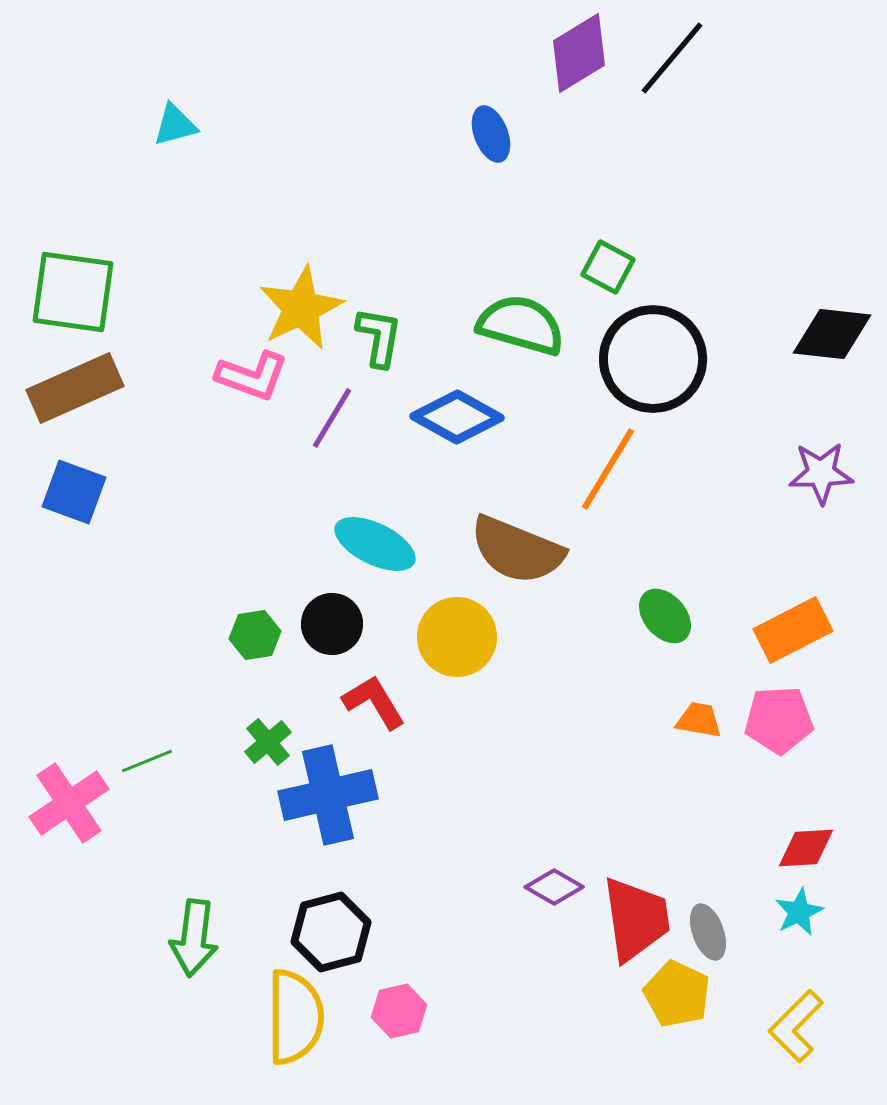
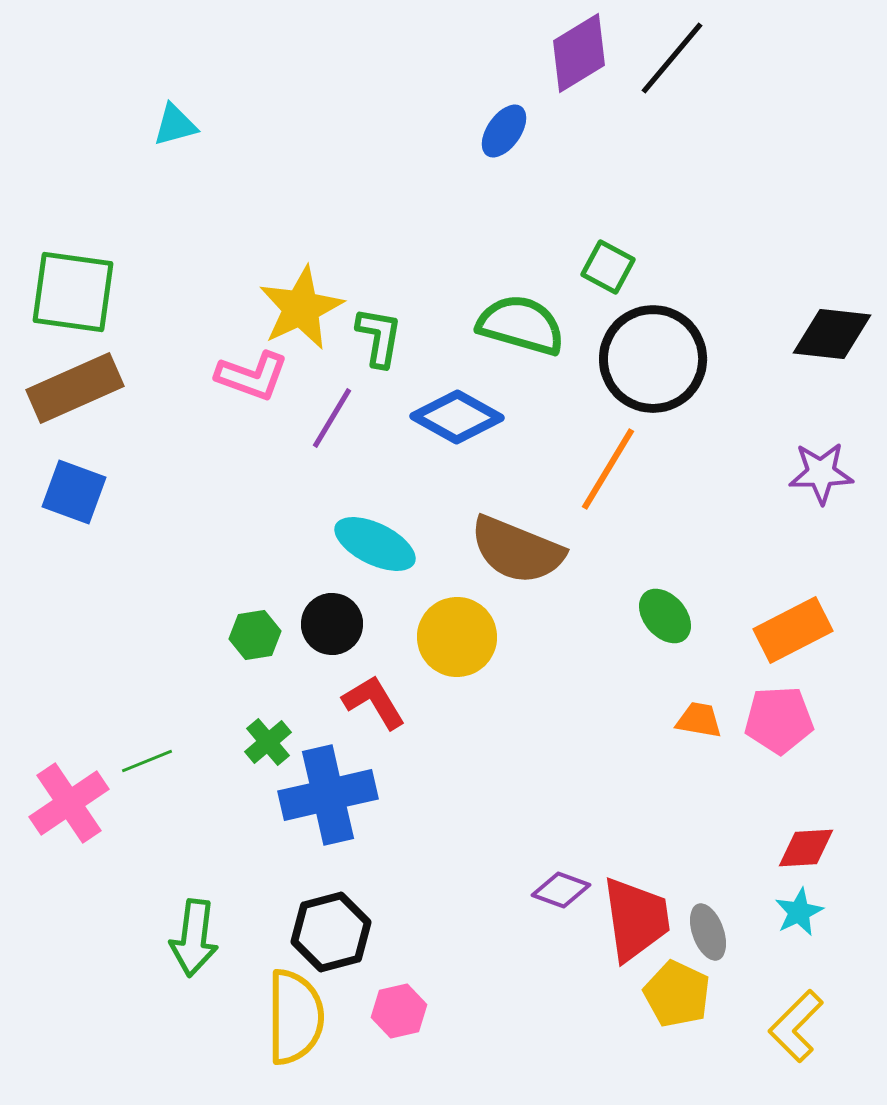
blue ellipse at (491, 134): moved 13 px right, 3 px up; rotated 56 degrees clockwise
purple diamond at (554, 887): moved 7 px right, 3 px down; rotated 10 degrees counterclockwise
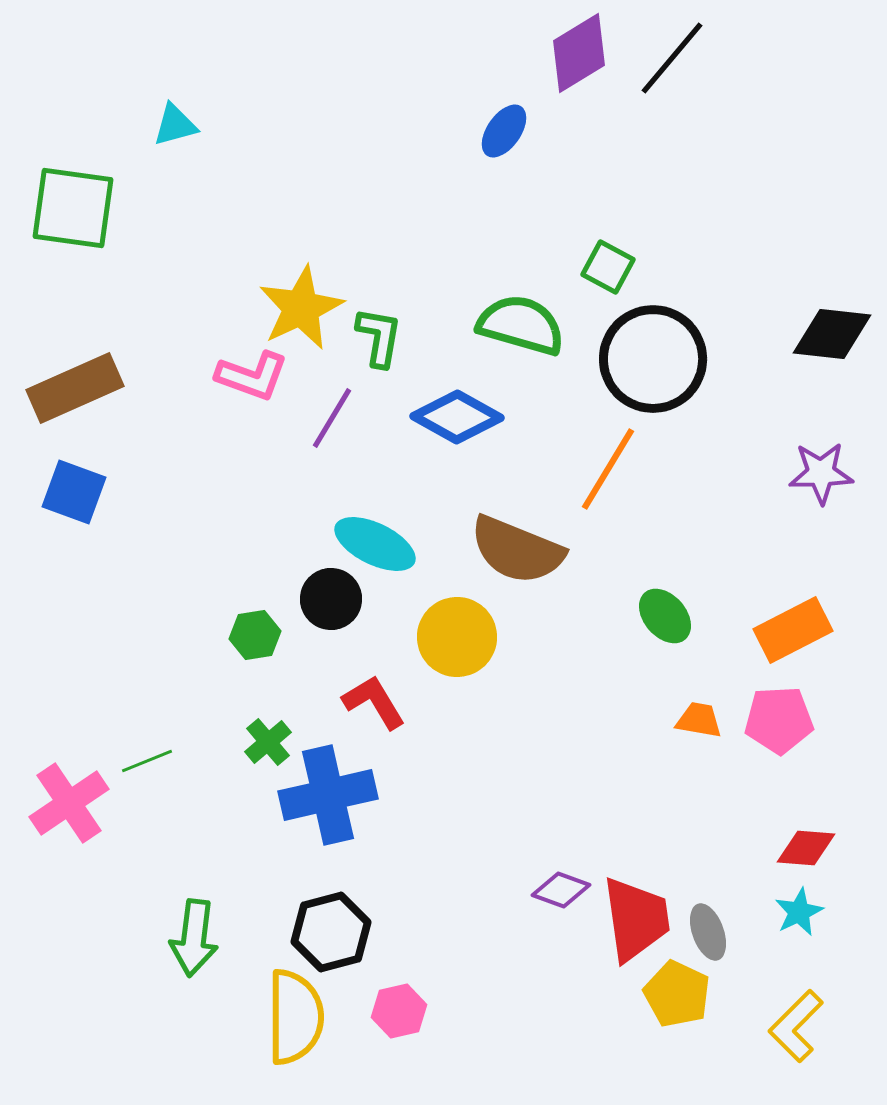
green square at (73, 292): moved 84 px up
black circle at (332, 624): moved 1 px left, 25 px up
red diamond at (806, 848): rotated 8 degrees clockwise
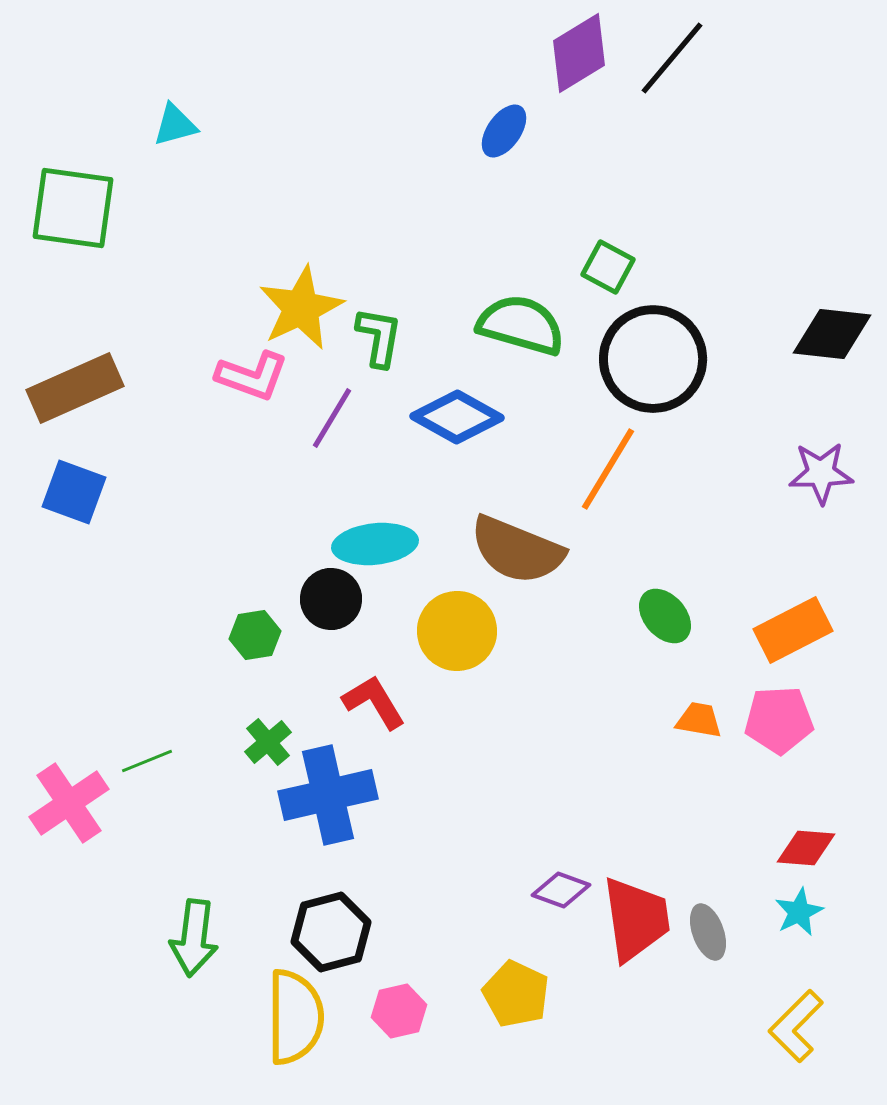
cyan ellipse at (375, 544): rotated 32 degrees counterclockwise
yellow circle at (457, 637): moved 6 px up
yellow pentagon at (677, 994): moved 161 px left
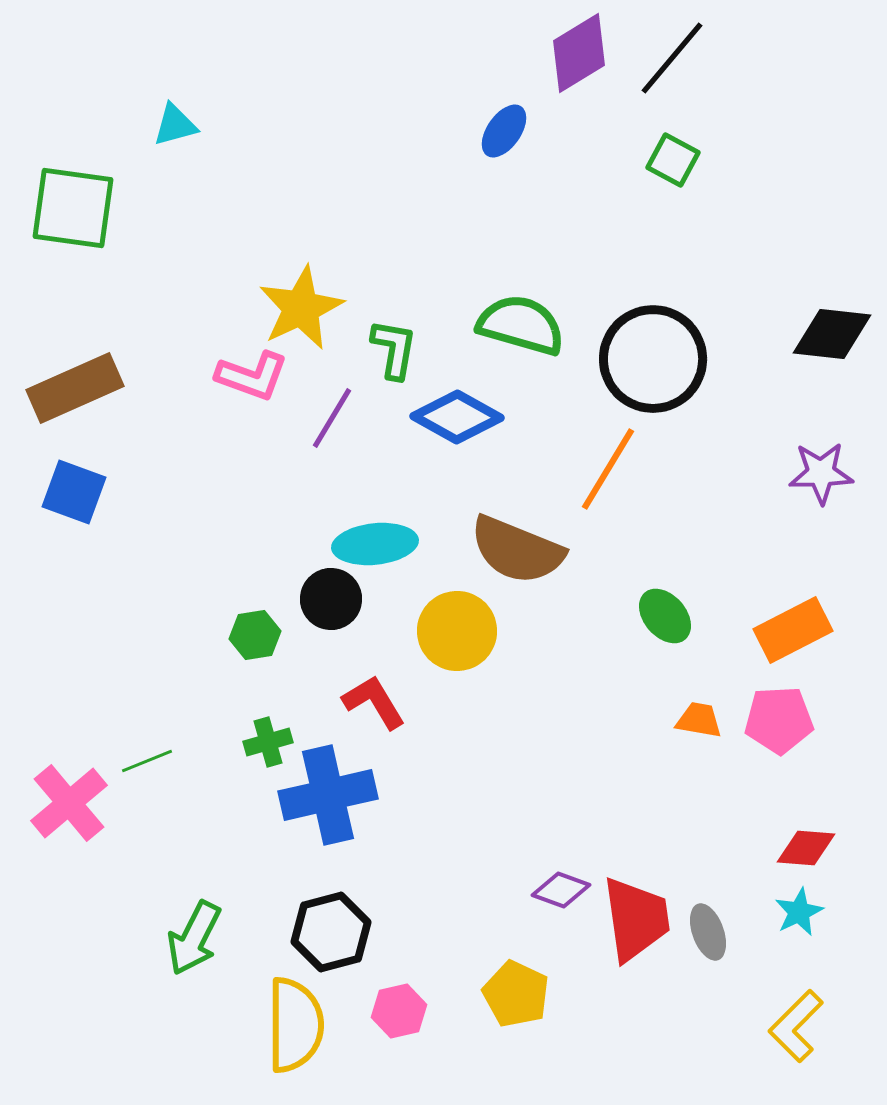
green square at (608, 267): moved 65 px right, 107 px up
green L-shape at (379, 337): moved 15 px right, 12 px down
green cross at (268, 742): rotated 24 degrees clockwise
pink cross at (69, 803): rotated 6 degrees counterclockwise
green arrow at (194, 938): rotated 20 degrees clockwise
yellow semicircle at (295, 1017): moved 8 px down
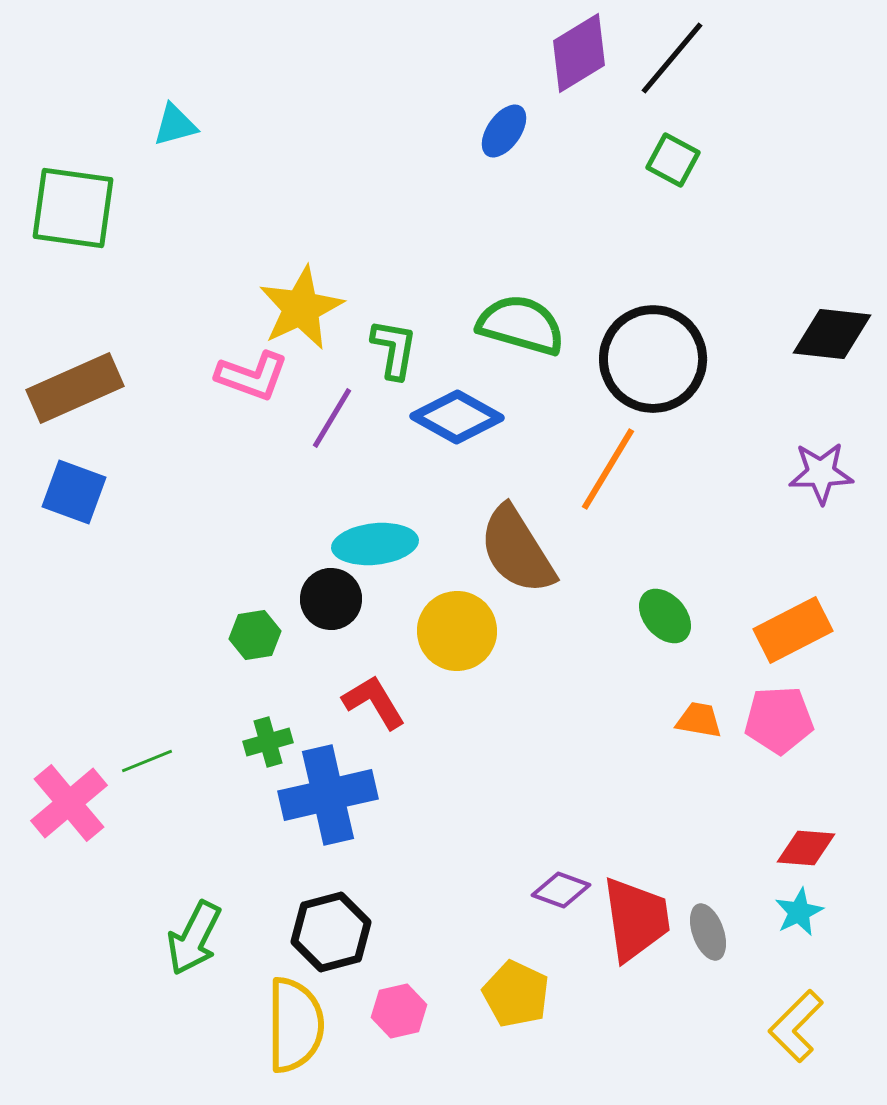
brown semicircle at (517, 550): rotated 36 degrees clockwise
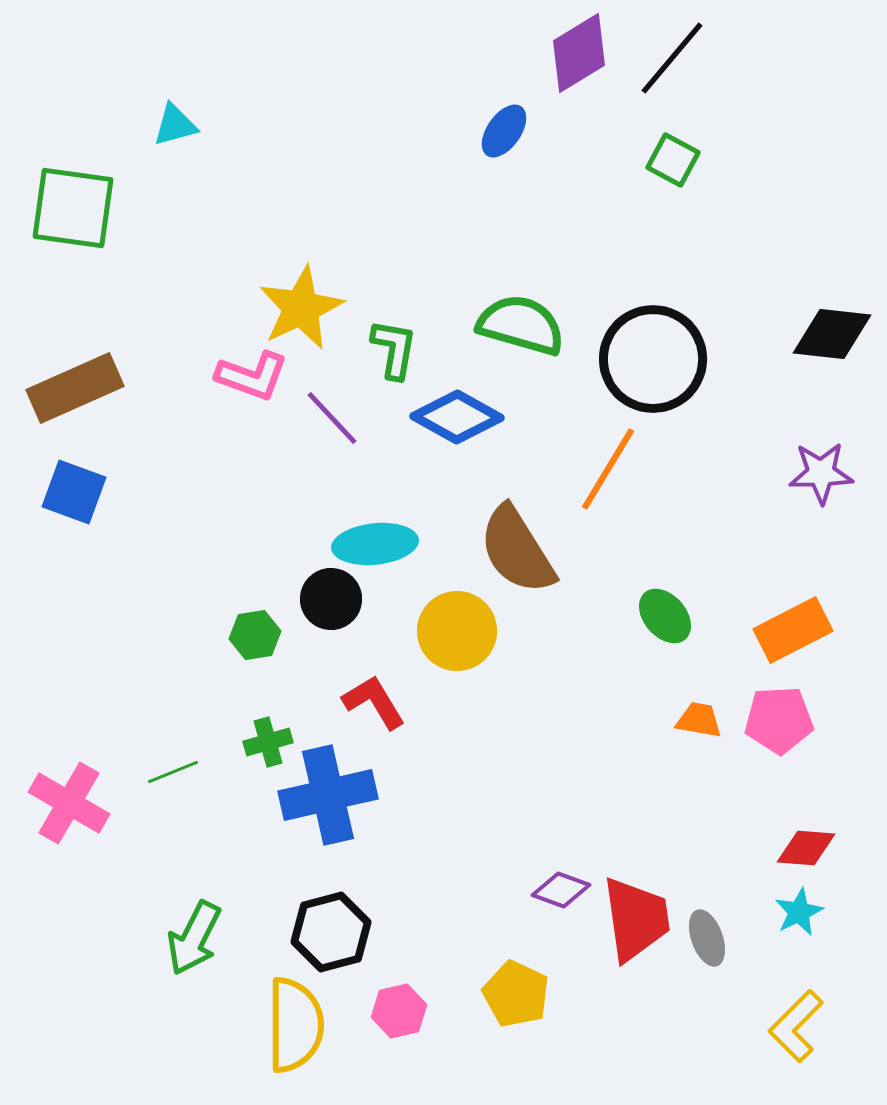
purple line at (332, 418): rotated 74 degrees counterclockwise
green line at (147, 761): moved 26 px right, 11 px down
pink cross at (69, 803): rotated 20 degrees counterclockwise
gray ellipse at (708, 932): moved 1 px left, 6 px down
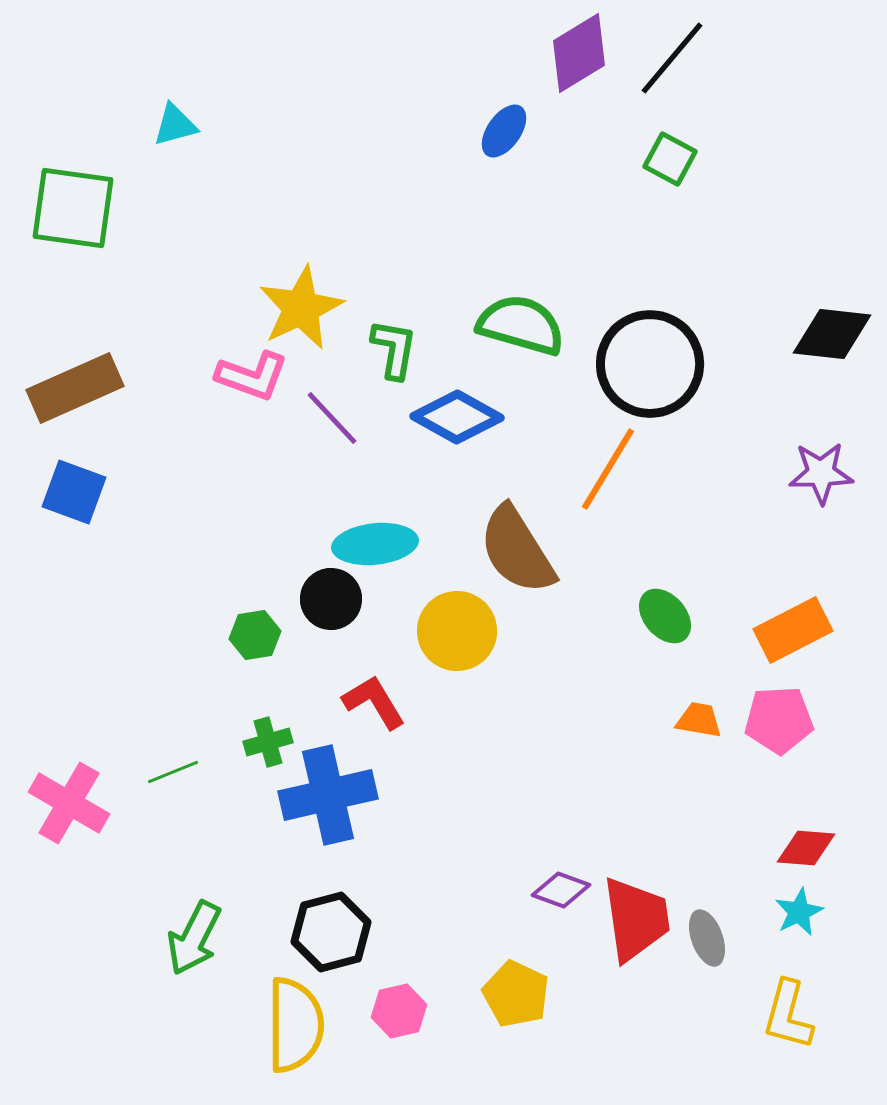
green square at (673, 160): moved 3 px left, 1 px up
black circle at (653, 359): moved 3 px left, 5 px down
yellow L-shape at (796, 1026): moved 8 px left, 11 px up; rotated 30 degrees counterclockwise
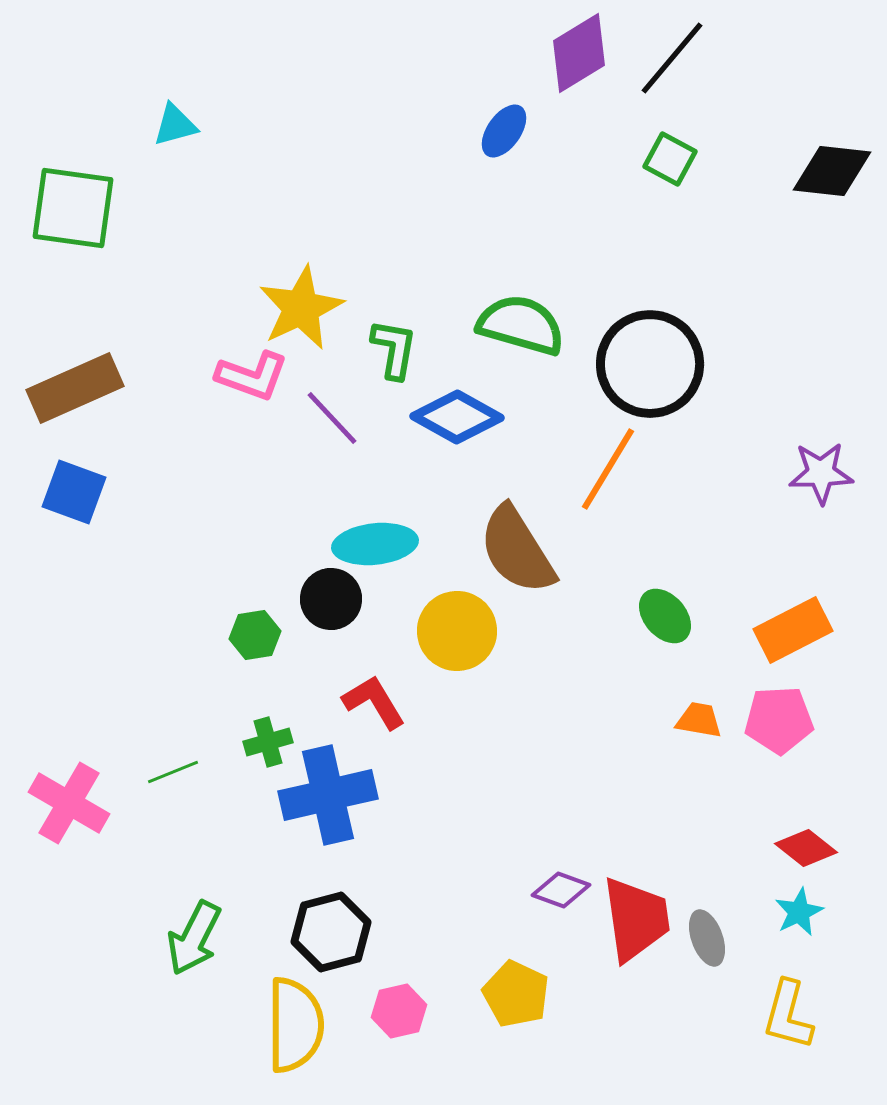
black diamond at (832, 334): moved 163 px up
red diamond at (806, 848): rotated 34 degrees clockwise
